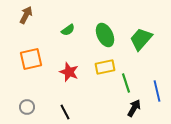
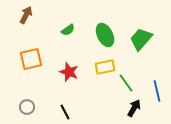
green line: rotated 18 degrees counterclockwise
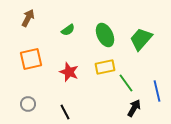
brown arrow: moved 2 px right, 3 px down
gray circle: moved 1 px right, 3 px up
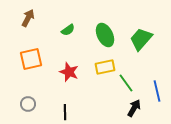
black line: rotated 28 degrees clockwise
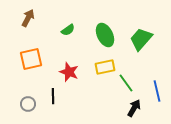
black line: moved 12 px left, 16 px up
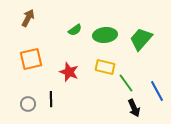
green semicircle: moved 7 px right
green ellipse: rotated 70 degrees counterclockwise
yellow rectangle: rotated 24 degrees clockwise
blue line: rotated 15 degrees counterclockwise
black line: moved 2 px left, 3 px down
black arrow: rotated 126 degrees clockwise
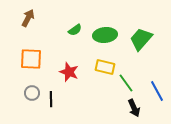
orange square: rotated 15 degrees clockwise
gray circle: moved 4 px right, 11 px up
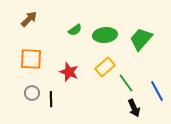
brown arrow: moved 1 px right, 1 px down; rotated 18 degrees clockwise
yellow rectangle: rotated 54 degrees counterclockwise
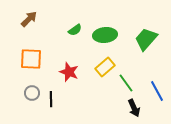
green trapezoid: moved 5 px right
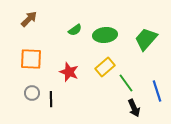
blue line: rotated 10 degrees clockwise
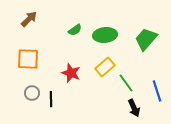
orange square: moved 3 px left
red star: moved 2 px right, 1 px down
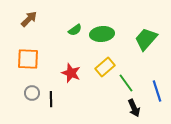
green ellipse: moved 3 px left, 1 px up
